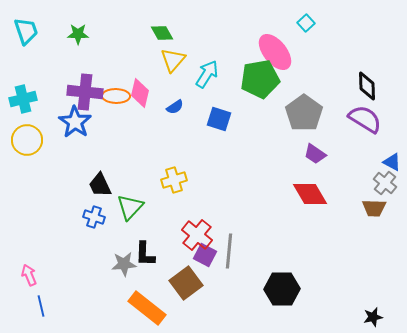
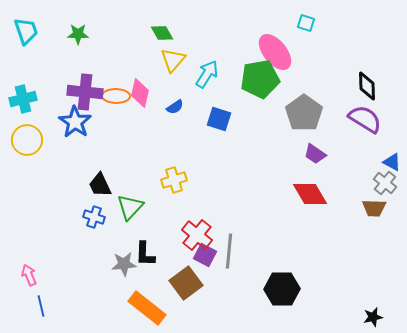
cyan square: rotated 30 degrees counterclockwise
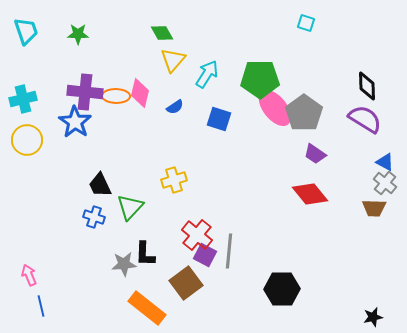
pink ellipse: moved 56 px down
green pentagon: rotated 9 degrees clockwise
blue triangle: moved 7 px left
red diamond: rotated 9 degrees counterclockwise
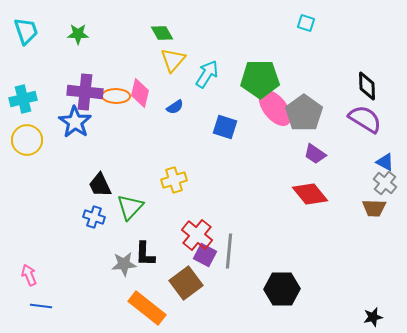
blue square: moved 6 px right, 8 px down
blue line: rotated 70 degrees counterclockwise
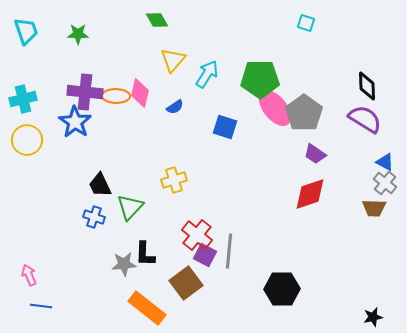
green diamond: moved 5 px left, 13 px up
red diamond: rotated 69 degrees counterclockwise
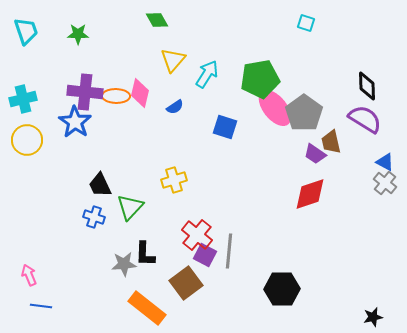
green pentagon: rotated 9 degrees counterclockwise
brown trapezoid: moved 43 px left, 66 px up; rotated 75 degrees clockwise
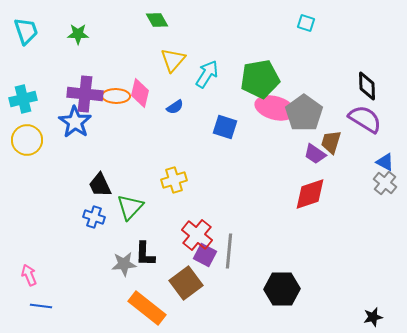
purple cross: moved 2 px down
pink ellipse: rotated 36 degrees counterclockwise
brown trapezoid: rotated 30 degrees clockwise
